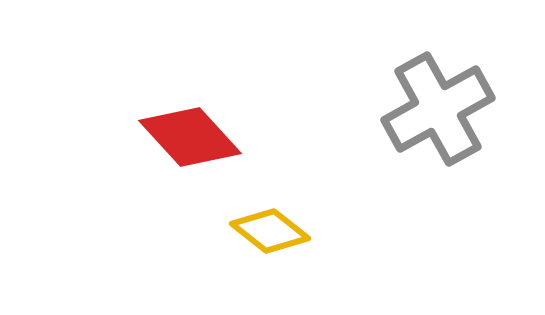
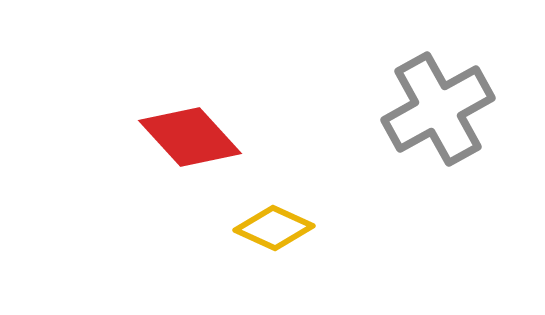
yellow diamond: moved 4 px right, 3 px up; rotated 14 degrees counterclockwise
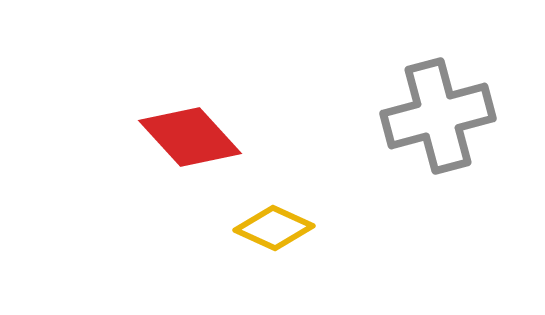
gray cross: moved 7 px down; rotated 14 degrees clockwise
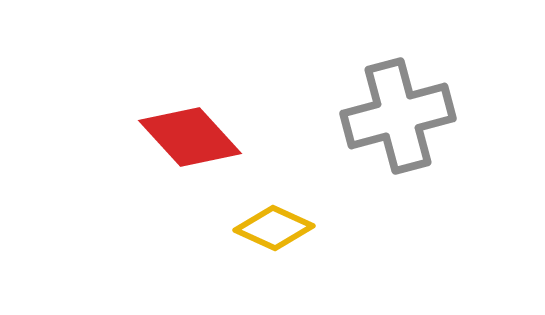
gray cross: moved 40 px left
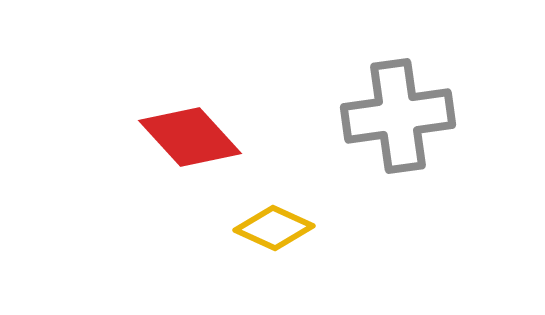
gray cross: rotated 7 degrees clockwise
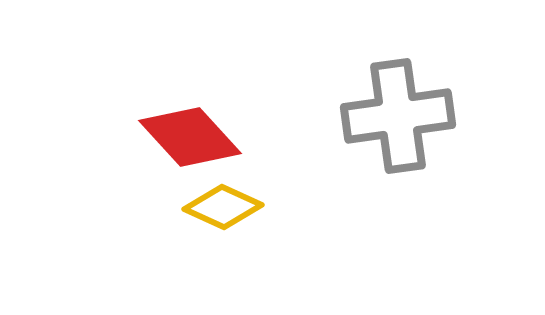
yellow diamond: moved 51 px left, 21 px up
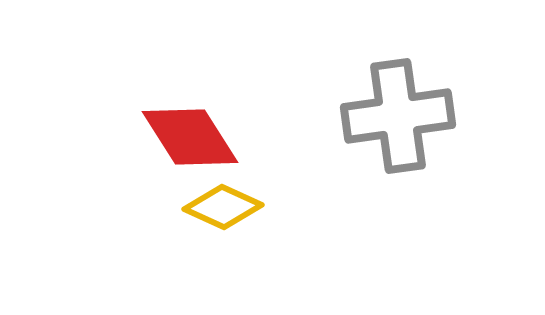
red diamond: rotated 10 degrees clockwise
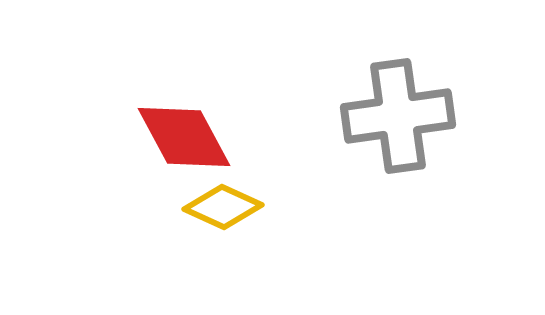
red diamond: moved 6 px left; rotated 4 degrees clockwise
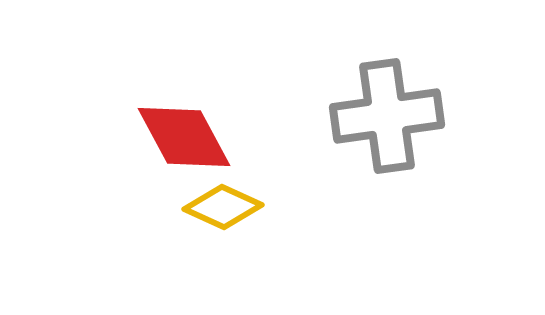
gray cross: moved 11 px left
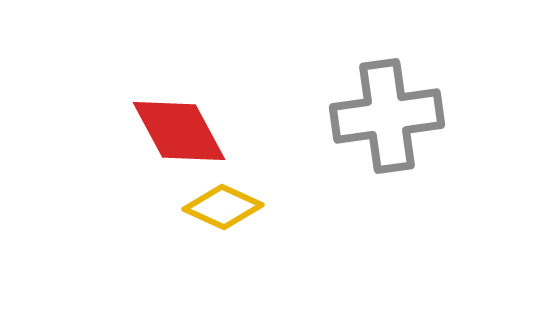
red diamond: moved 5 px left, 6 px up
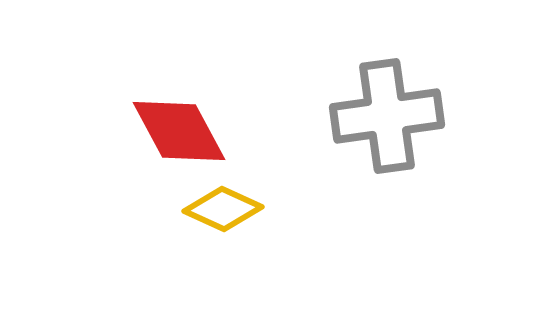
yellow diamond: moved 2 px down
